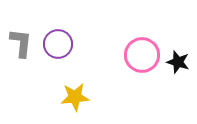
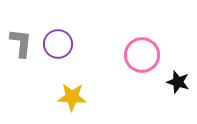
black star: moved 20 px down
yellow star: moved 3 px left; rotated 8 degrees clockwise
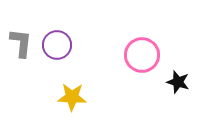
purple circle: moved 1 px left, 1 px down
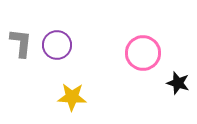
pink circle: moved 1 px right, 2 px up
black star: moved 1 px down
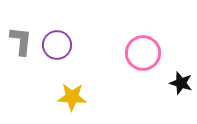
gray L-shape: moved 2 px up
black star: moved 3 px right
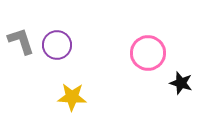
gray L-shape: rotated 24 degrees counterclockwise
pink circle: moved 5 px right
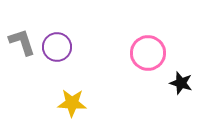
gray L-shape: moved 1 px right, 1 px down
purple circle: moved 2 px down
yellow star: moved 6 px down
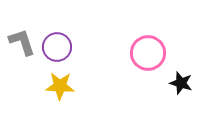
yellow star: moved 12 px left, 17 px up
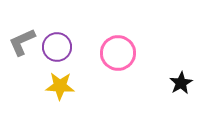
gray L-shape: rotated 96 degrees counterclockwise
pink circle: moved 30 px left
black star: rotated 25 degrees clockwise
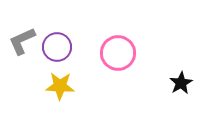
gray L-shape: moved 1 px up
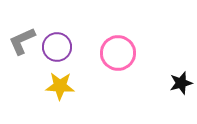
black star: rotated 15 degrees clockwise
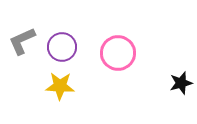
purple circle: moved 5 px right
